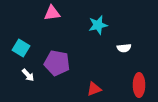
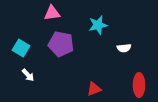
purple pentagon: moved 4 px right, 19 px up
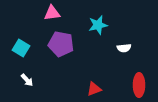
white arrow: moved 1 px left, 5 px down
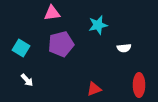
purple pentagon: rotated 25 degrees counterclockwise
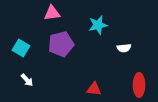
red triangle: rotated 28 degrees clockwise
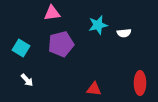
white semicircle: moved 15 px up
red ellipse: moved 1 px right, 2 px up
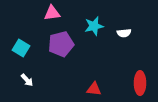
cyan star: moved 4 px left, 1 px down
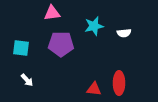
purple pentagon: rotated 15 degrees clockwise
cyan square: rotated 24 degrees counterclockwise
red ellipse: moved 21 px left
